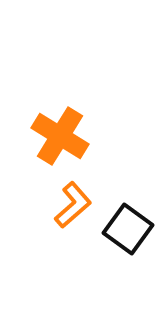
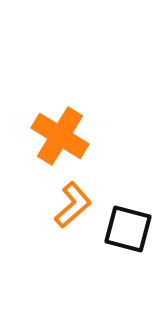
black square: rotated 21 degrees counterclockwise
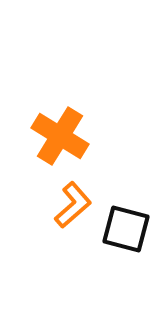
black square: moved 2 px left
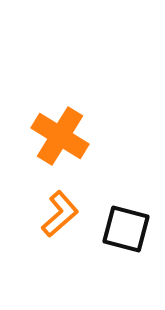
orange L-shape: moved 13 px left, 9 px down
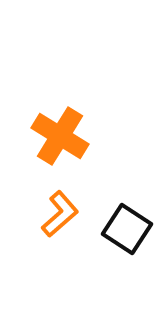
black square: moved 1 px right; rotated 18 degrees clockwise
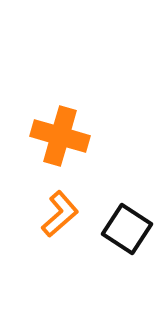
orange cross: rotated 16 degrees counterclockwise
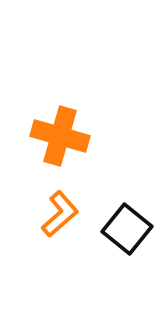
black square: rotated 6 degrees clockwise
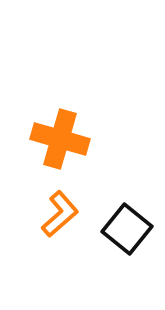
orange cross: moved 3 px down
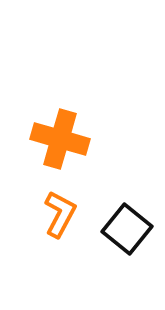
orange L-shape: rotated 21 degrees counterclockwise
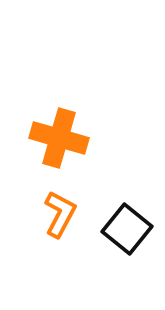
orange cross: moved 1 px left, 1 px up
